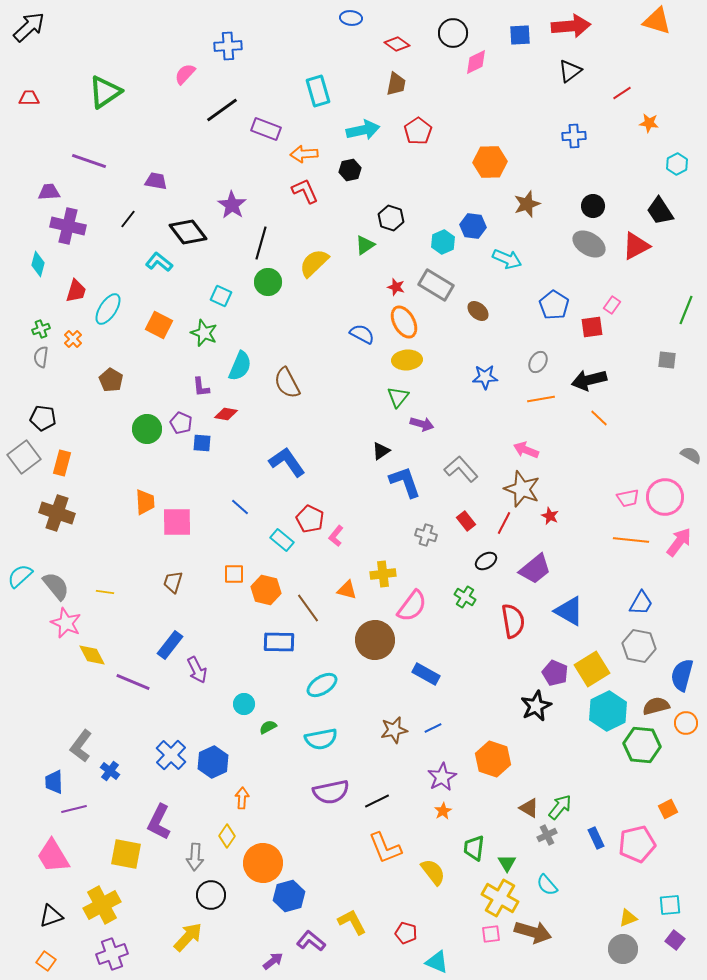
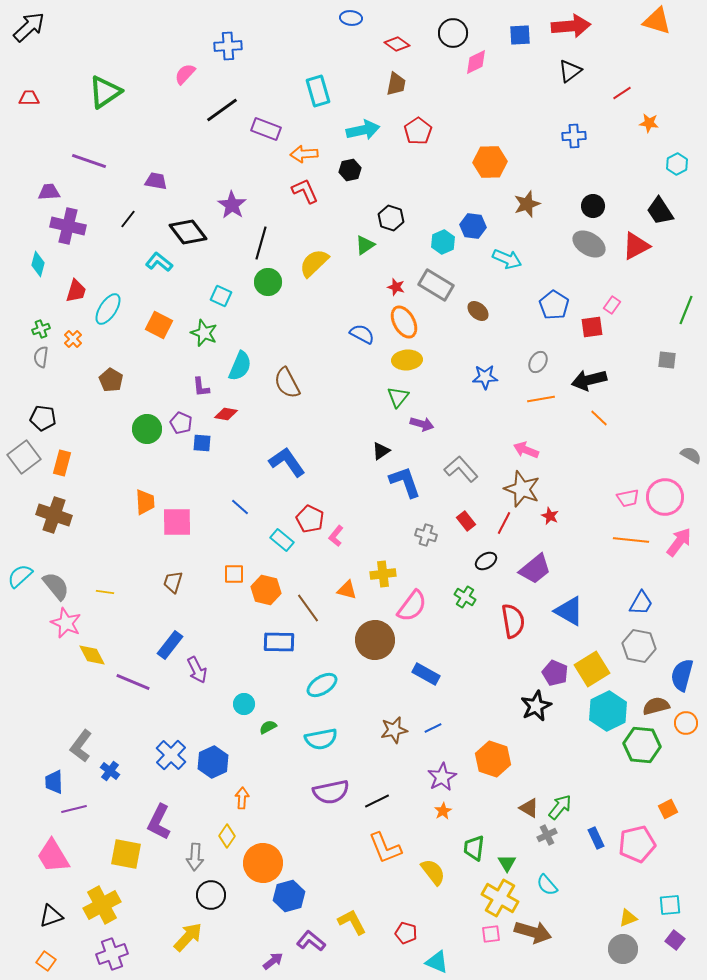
brown cross at (57, 513): moved 3 px left, 2 px down
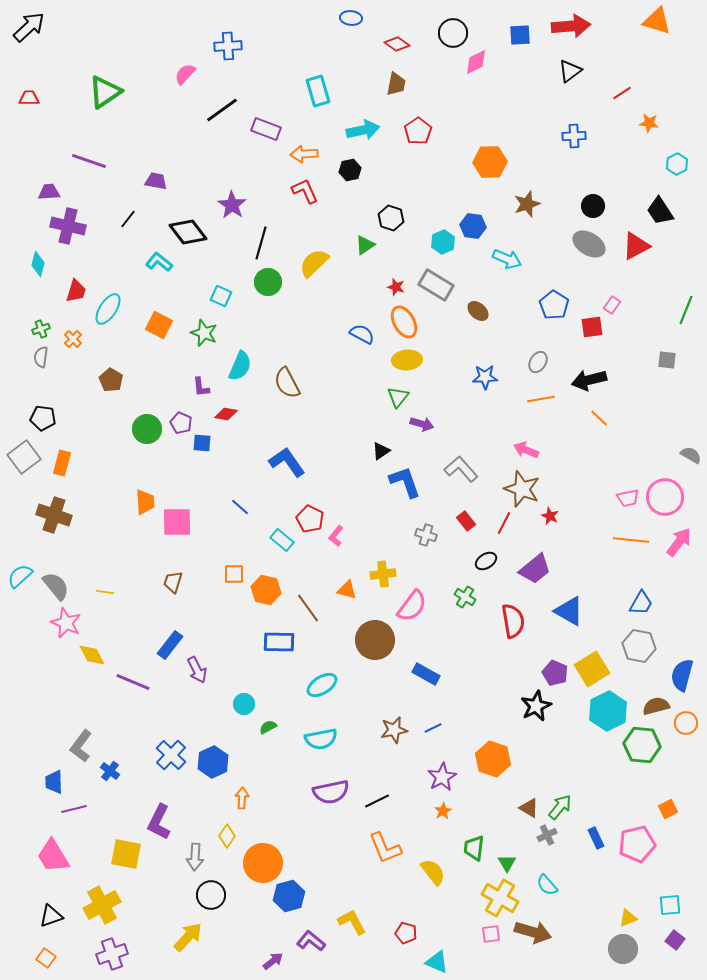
orange square at (46, 961): moved 3 px up
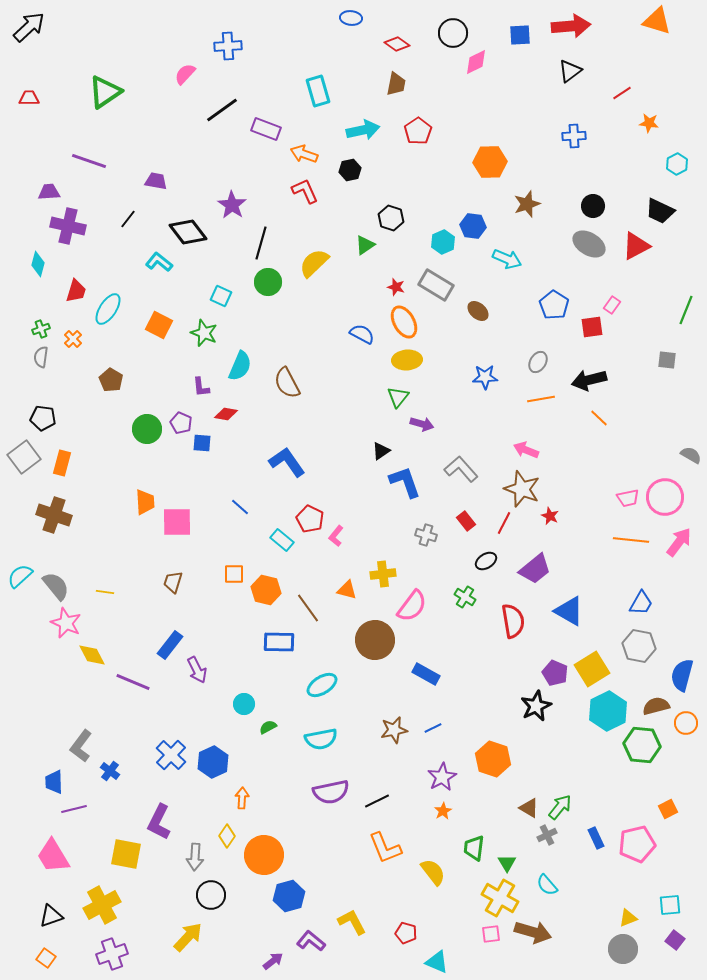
orange arrow at (304, 154): rotated 24 degrees clockwise
black trapezoid at (660, 211): rotated 32 degrees counterclockwise
orange circle at (263, 863): moved 1 px right, 8 px up
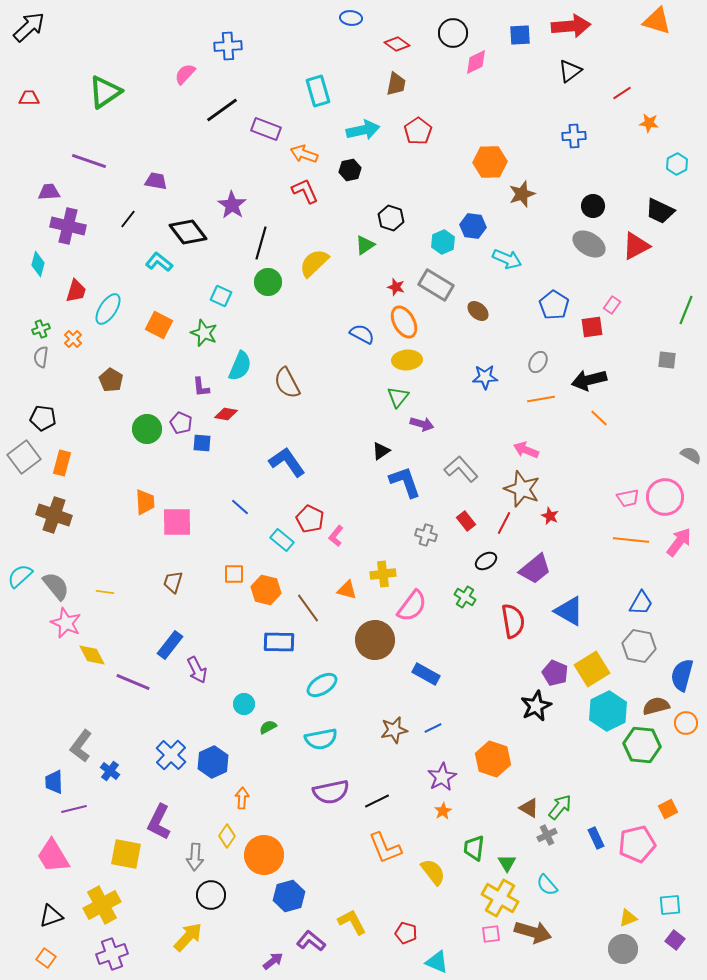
brown star at (527, 204): moved 5 px left, 10 px up
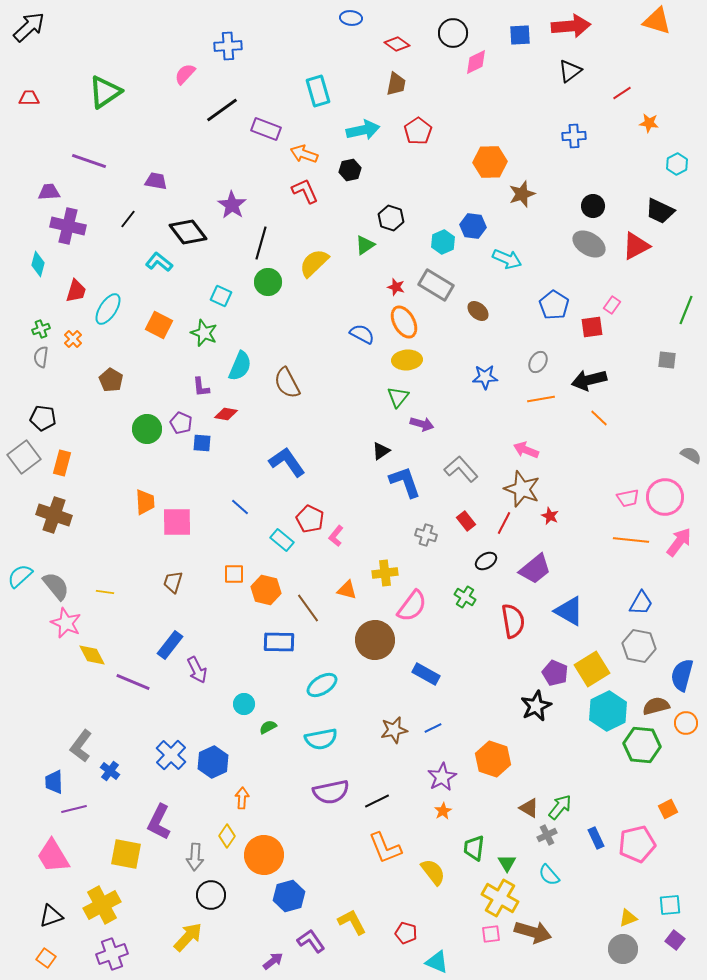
yellow cross at (383, 574): moved 2 px right, 1 px up
cyan semicircle at (547, 885): moved 2 px right, 10 px up
purple L-shape at (311, 941): rotated 16 degrees clockwise
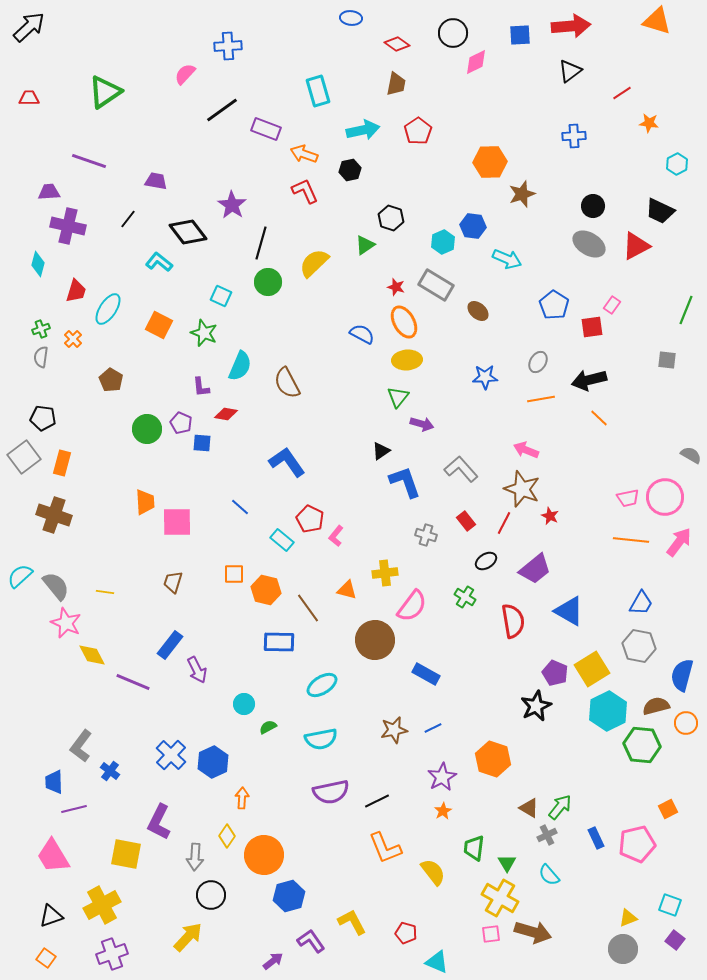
cyan square at (670, 905): rotated 25 degrees clockwise
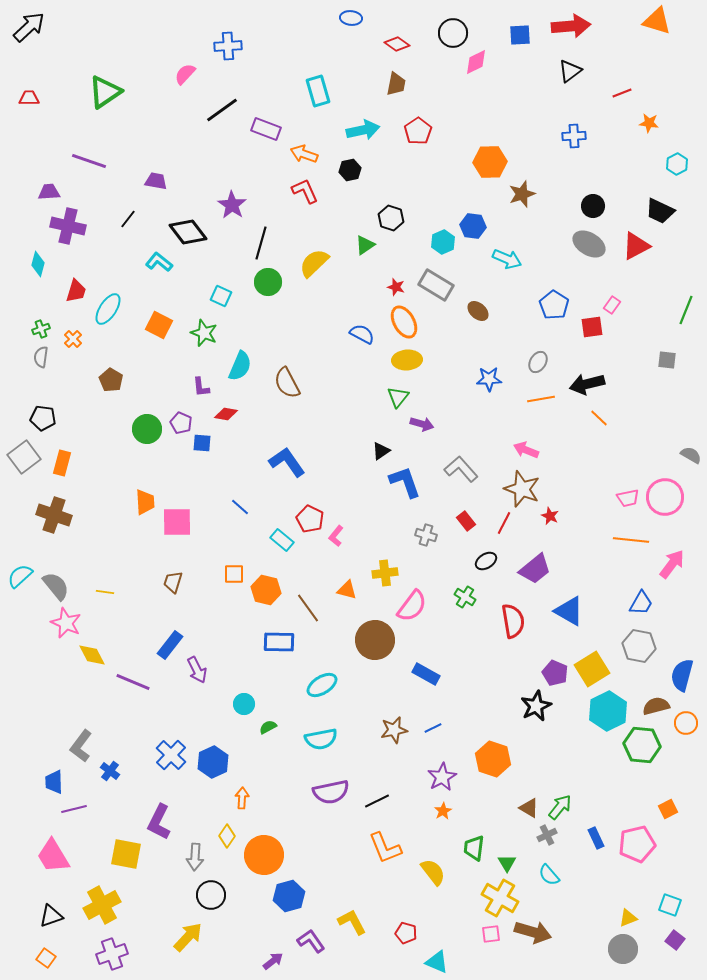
red line at (622, 93): rotated 12 degrees clockwise
blue star at (485, 377): moved 4 px right, 2 px down
black arrow at (589, 380): moved 2 px left, 4 px down
pink arrow at (679, 542): moved 7 px left, 22 px down
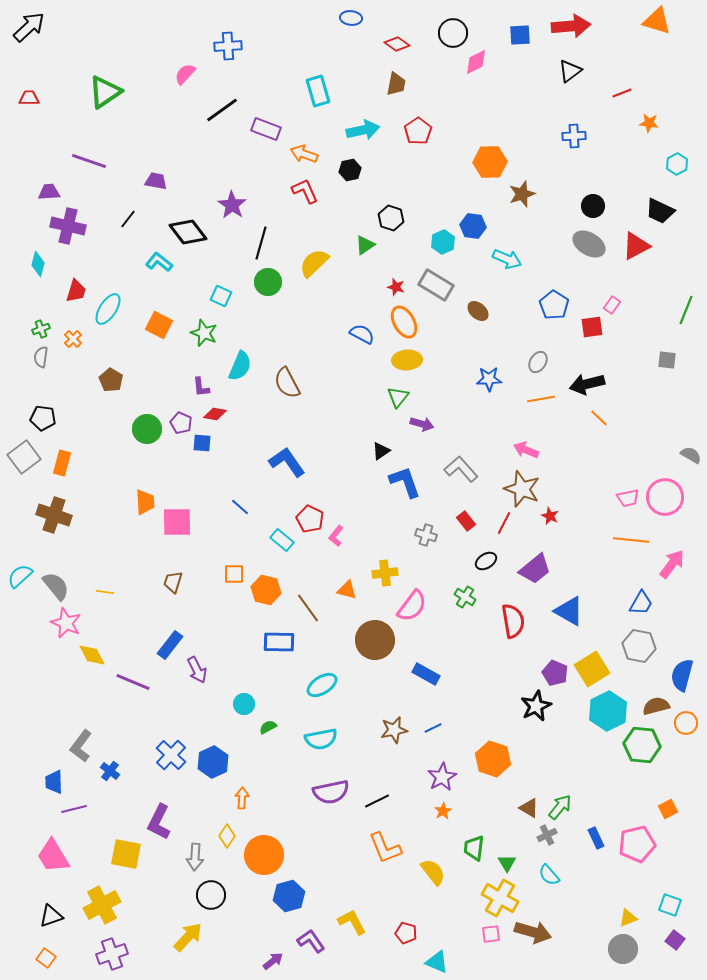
red diamond at (226, 414): moved 11 px left
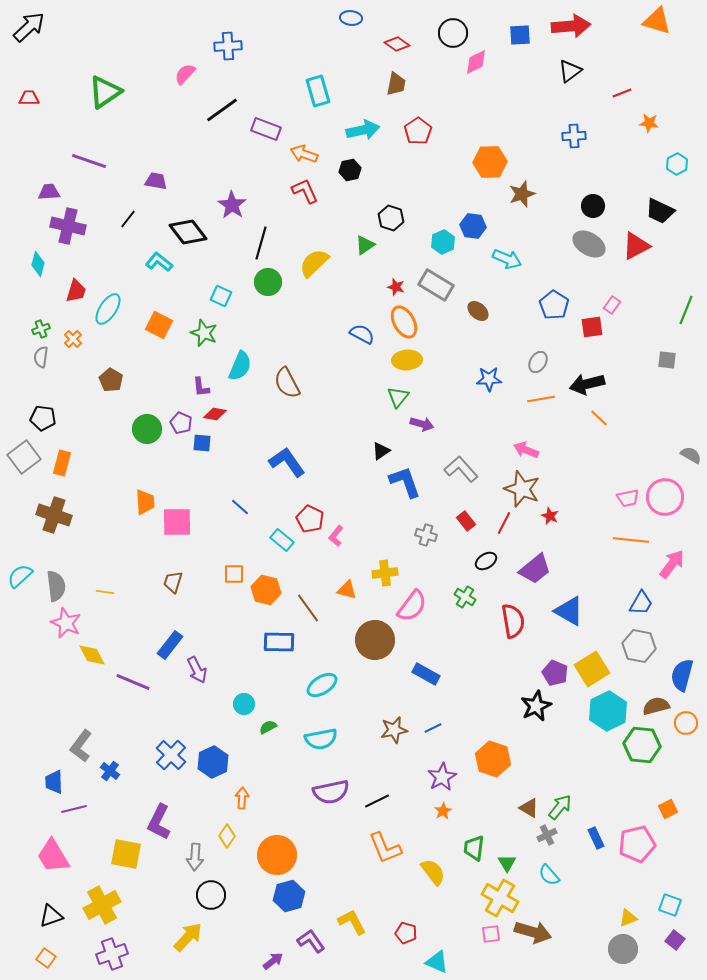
gray semicircle at (56, 586): rotated 32 degrees clockwise
orange circle at (264, 855): moved 13 px right
